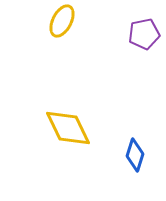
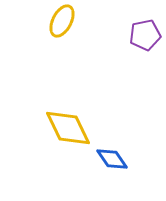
purple pentagon: moved 1 px right, 1 px down
blue diamond: moved 23 px left, 4 px down; rotated 52 degrees counterclockwise
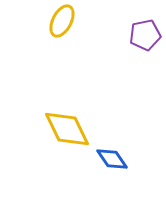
yellow diamond: moved 1 px left, 1 px down
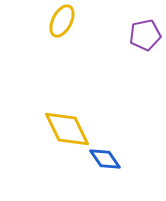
blue diamond: moved 7 px left
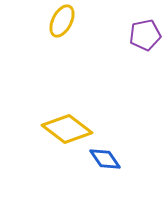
yellow diamond: rotated 27 degrees counterclockwise
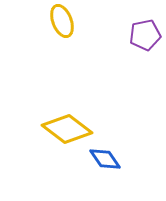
yellow ellipse: rotated 48 degrees counterclockwise
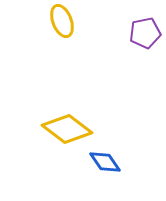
purple pentagon: moved 2 px up
blue diamond: moved 3 px down
